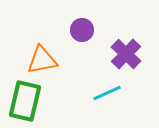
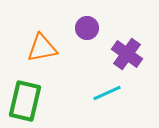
purple circle: moved 5 px right, 2 px up
purple cross: moved 1 px right; rotated 8 degrees counterclockwise
orange triangle: moved 12 px up
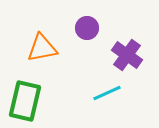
purple cross: moved 1 px down
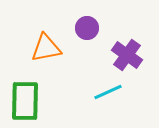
orange triangle: moved 4 px right
cyan line: moved 1 px right, 1 px up
green rectangle: rotated 12 degrees counterclockwise
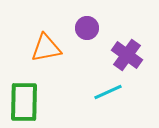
green rectangle: moved 1 px left, 1 px down
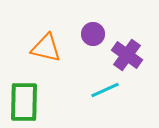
purple circle: moved 6 px right, 6 px down
orange triangle: rotated 24 degrees clockwise
cyan line: moved 3 px left, 2 px up
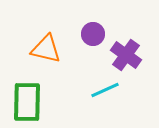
orange triangle: moved 1 px down
purple cross: moved 1 px left
green rectangle: moved 3 px right
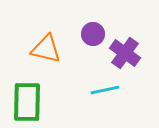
purple cross: moved 1 px left, 2 px up
cyan line: rotated 12 degrees clockwise
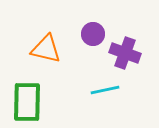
purple cross: rotated 16 degrees counterclockwise
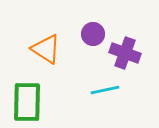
orange triangle: rotated 20 degrees clockwise
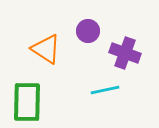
purple circle: moved 5 px left, 3 px up
